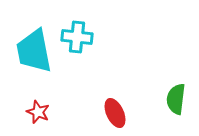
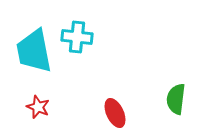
red star: moved 5 px up
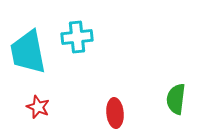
cyan cross: rotated 12 degrees counterclockwise
cyan trapezoid: moved 6 px left, 1 px down
red ellipse: rotated 20 degrees clockwise
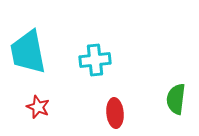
cyan cross: moved 18 px right, 23 px down
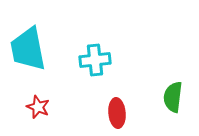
cyan trapezoid: moved 3 px up
green semicircle: moved 3 px left, 2 px up
red ellipse: moved 2 px right
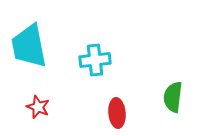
cyan trapezoid: moved 1 px right, 3 px up
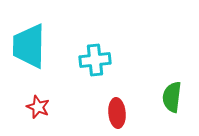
cyan trapezoid: rotated 12 degrees clockwise
green semicircle: moved 1 px left
